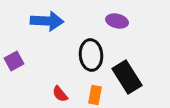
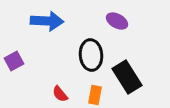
purple ellipse: rotated 15 degrees clockwise
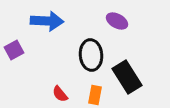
purple square: moved 11 px up
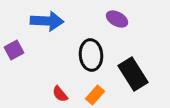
purple ellipse: moved 2 px up
black rectangle: moved 6 px right, 3 px up
orange rectangle: rotated 30 degrees clockwise
